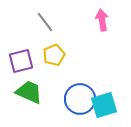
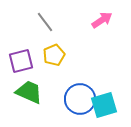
pink arrow: rotated 65 degrees clockwise
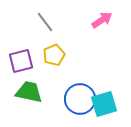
green trapezoid: rotated 12 degrees counterclockwise
cyan square: moved 1 px up
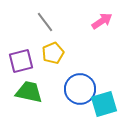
pink arrow: moved 1 px down
yellow pentagon: moved 1 px left, 2 px up
blue circle: moved 10 px up
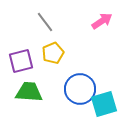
green trapezoid: rotated 8 degrees counterclockwise
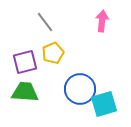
pink arrow: rotated 50 degrees counterclockwise
purple square: moved 4 px right, 1 px down
green trapezoid: moved 4 px left
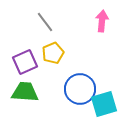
purple square: rotated 10 degrees counterclockwise
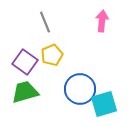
gray line: rotated 15 degrees clockwise
yellow pentagon: moved 1 px left, 2 px down
purple square: rotated 30 degrees counterclockwise
green trapezoid: rotated 20 degrees counterclockwise
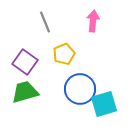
pink arrow: moved 9 px left
yellow pentagon: moved 12 px right, 1 px up
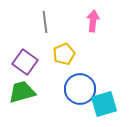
gray line: rotated 15 degrees clockwise
green trapezoid: moved 3 px left
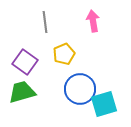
pink arrow: rotated 15 degrees counterclockwise
